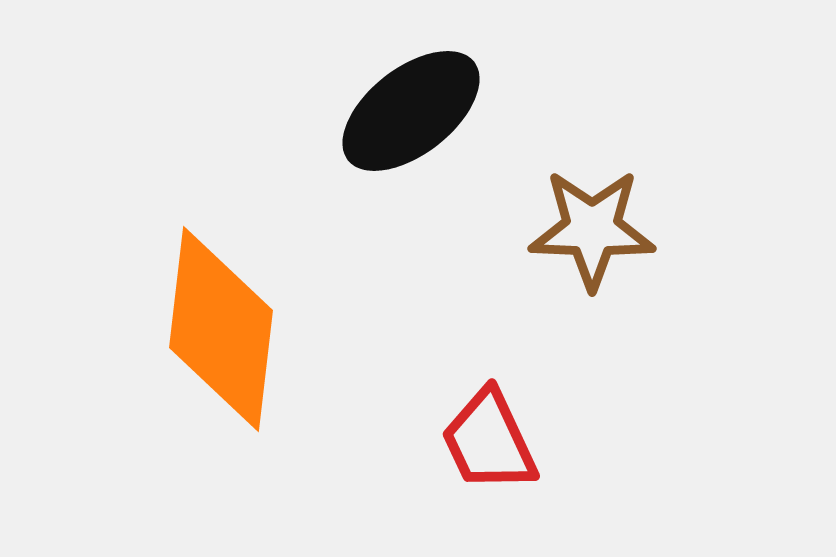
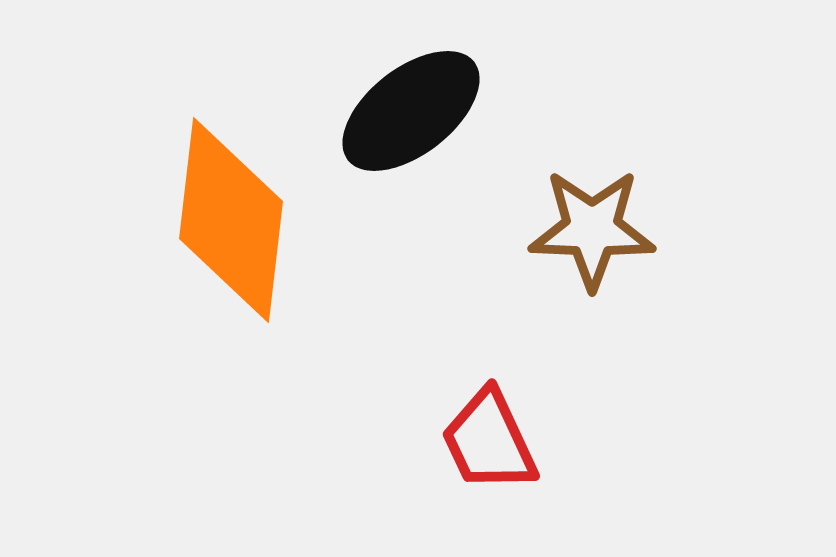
orange diamond: moved 10 px right, 109 px up
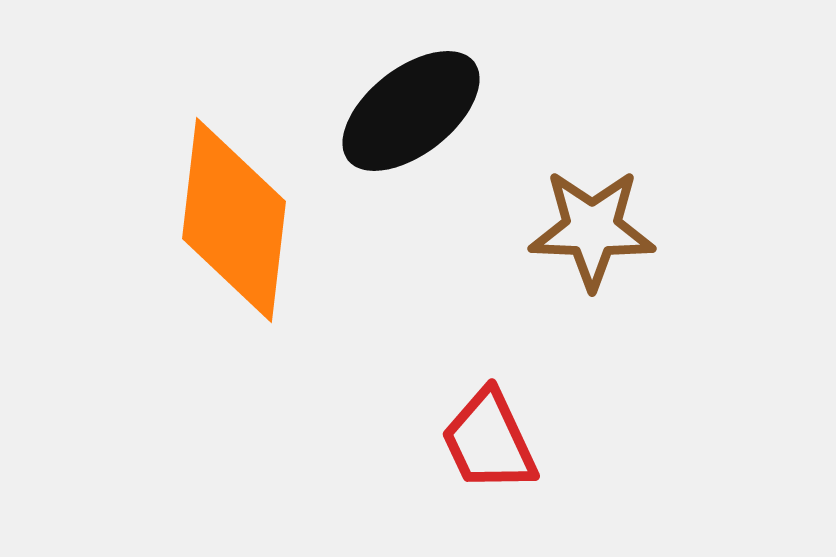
orange diamond: moved 3 px right
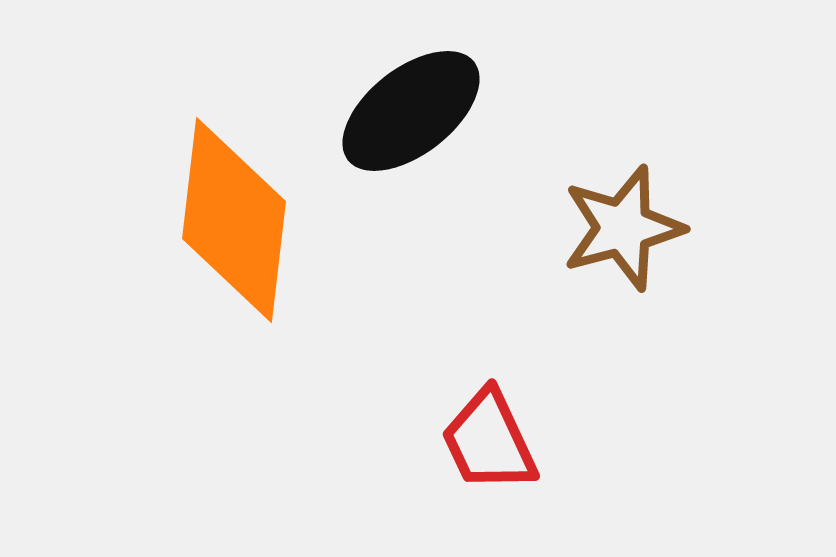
brown star: moved 31 px right, 1 px up; rotated 17 degrees counterclockwise
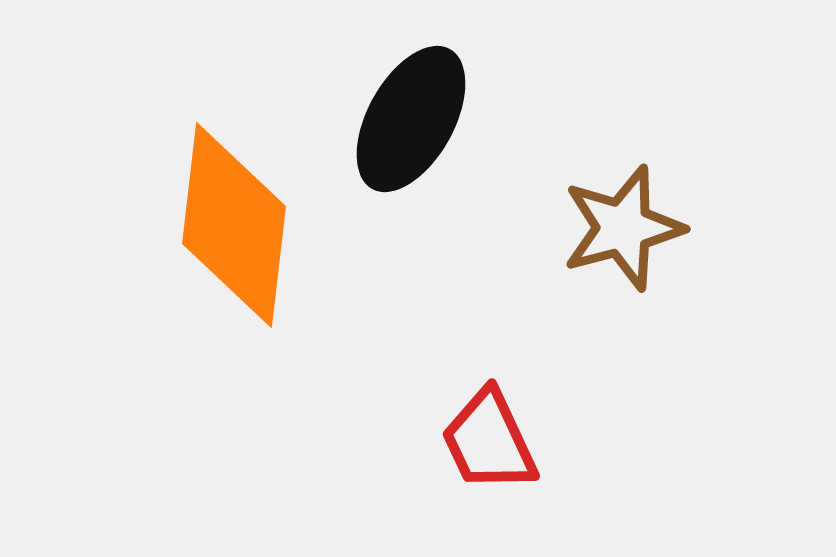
black ellipse: moved 8 px down; rotated 23 degrees counterclockwise
orange diamond: moved 5 px down
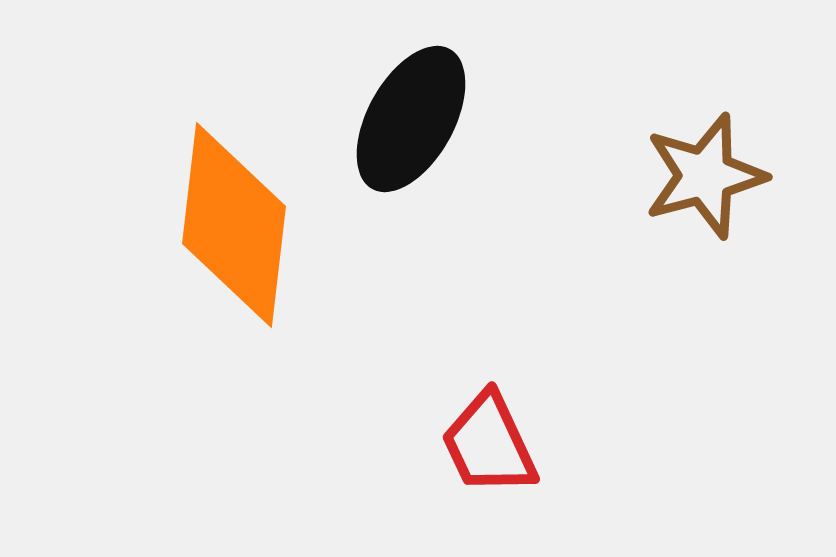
brown star: moved 82 px right, 52 px up
red trapezoid: moved 3 px down
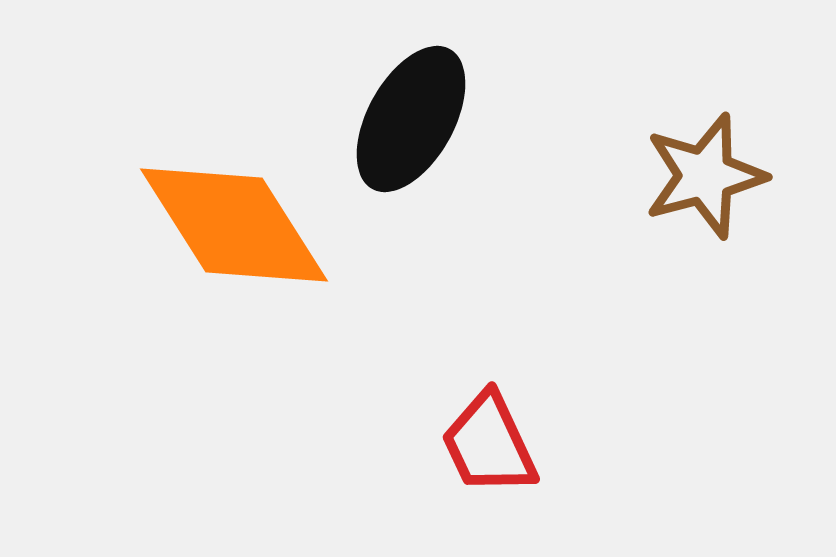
orange diamond: rotated 39 degrees counterclockwise
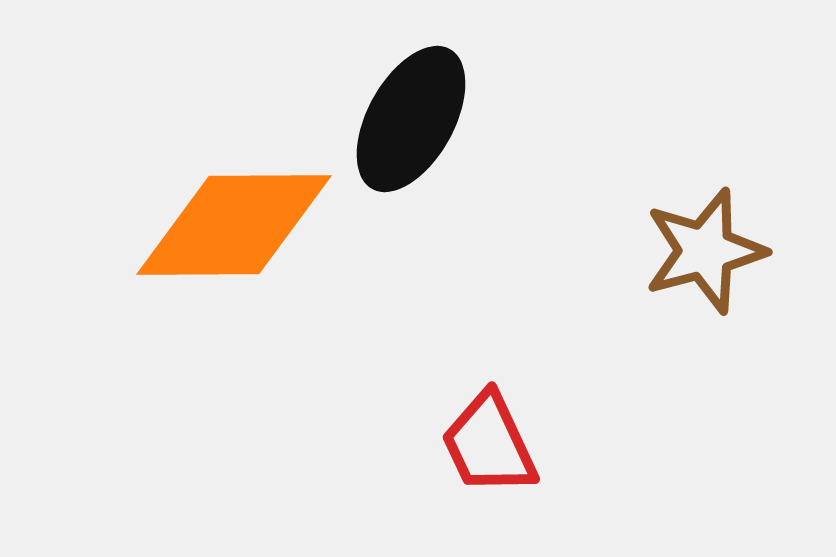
brown star: moved 75 px down
orange diamond: rotated 58 degrees counterclockwise
